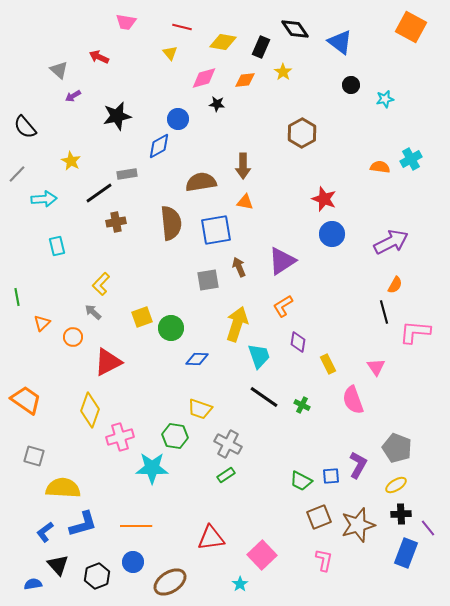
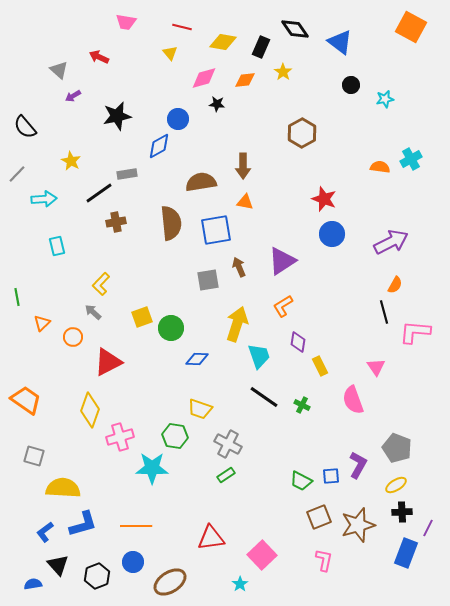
yellow rectangle at (328, 364): moved 8 px left, 2 px down
black cross at (401, 514): moved 1 px right, 2 px up
purple line at (428, 528): rotated 66 degrees clockwise
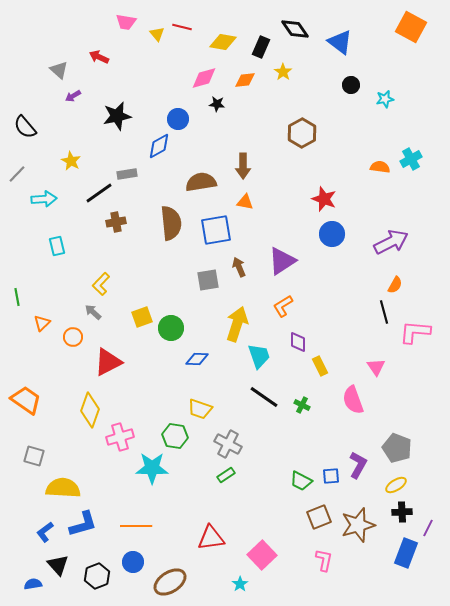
yellow triangle at (170, 53): moved 13 px left, 19 px up
purple diamond at (298, 342): rotated 10 degrees counterclockwise
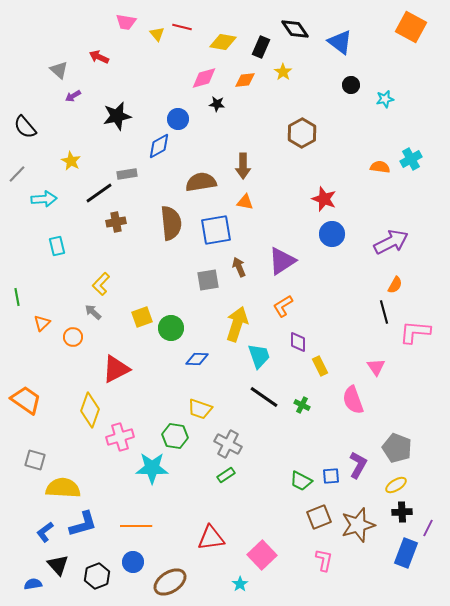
red triangle at (108, 362): moved 8 px right, 7 px down
gray square at (34, 456): moved 1 px right, 4 px down
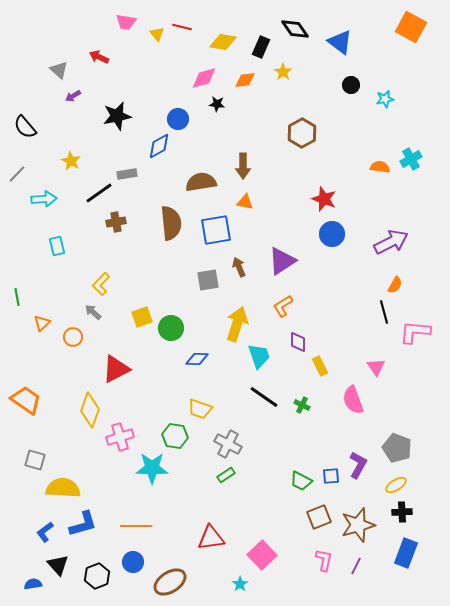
purple line at (428, 528): moved 72 px left, 38 px down
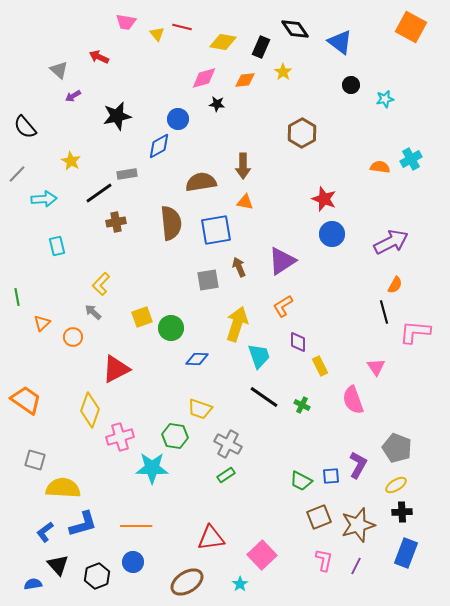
brown ellipse at (170, 582): moved 17 px right
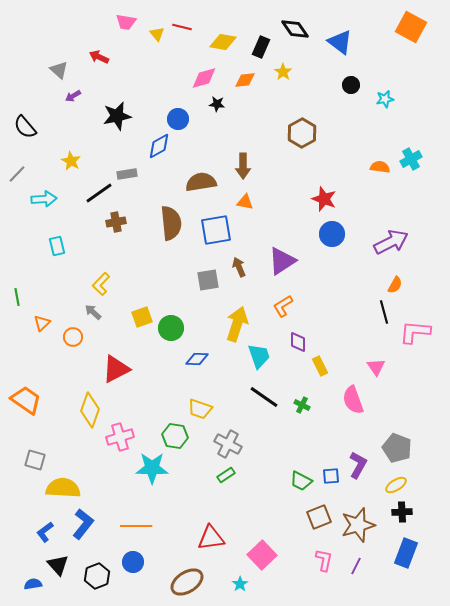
blue L-shape at (83, 524): rotated 36 degrees counterclockwise
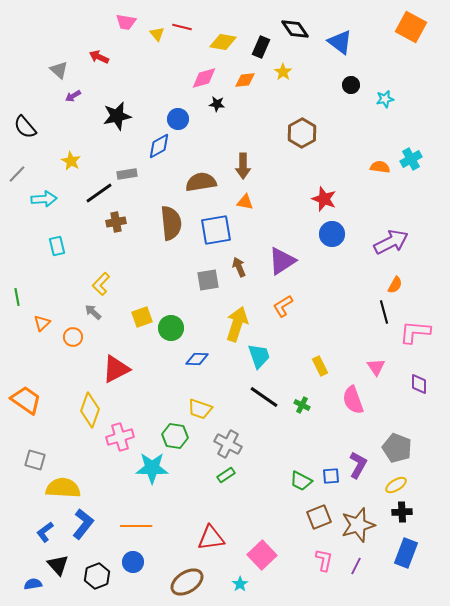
purple diamond at (298, 342): moved 121 px right, 42 px down
